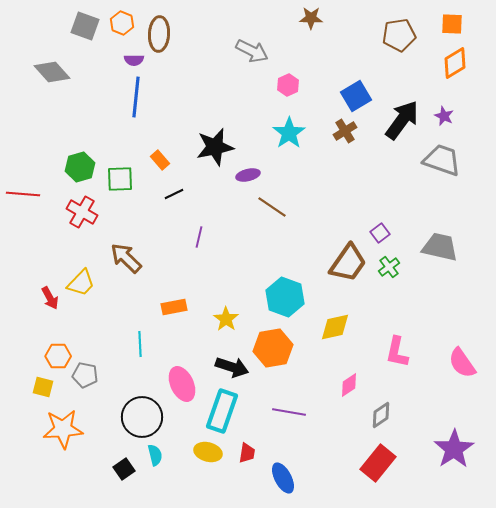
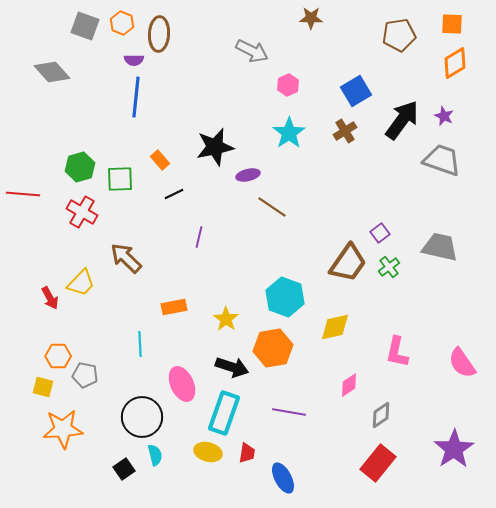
blue square at (356, 96): moved 5 px up
cyan rectangle at (222, 411): moved 2 px right, 2 px down
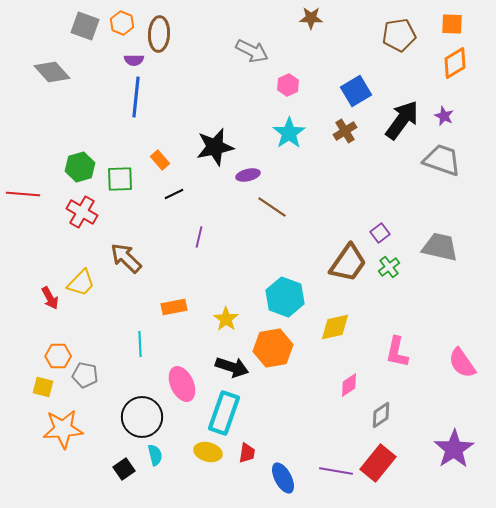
purple line at (289, 412): moved 47 px right, 59 px down
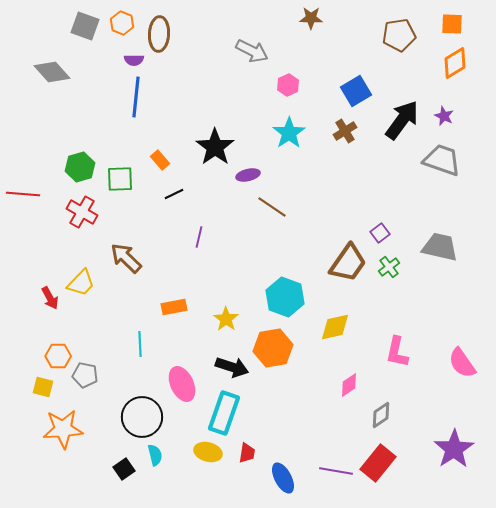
black star at (215, 147): rotated 24 degrees counterclockwise
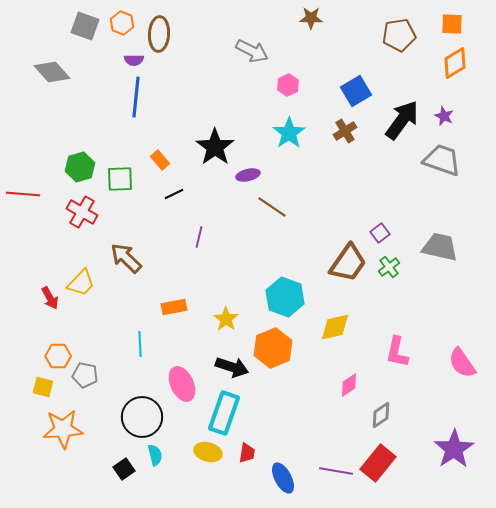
orange hexagon at (273, 348): rotated 12 degrees counterclockwise
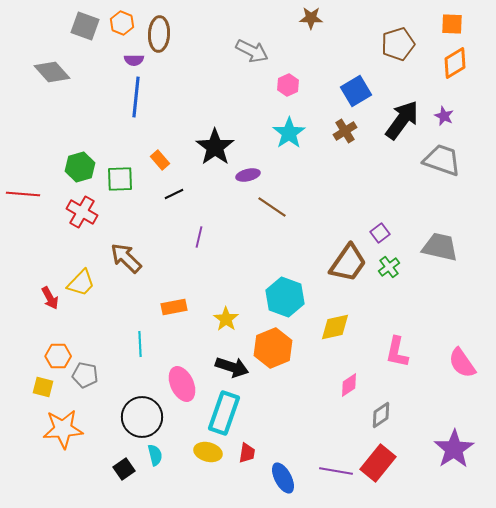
brown pentagon at (399, 35): moved 1 px left, 9 px down; rotated 8 degrees counterclockwise
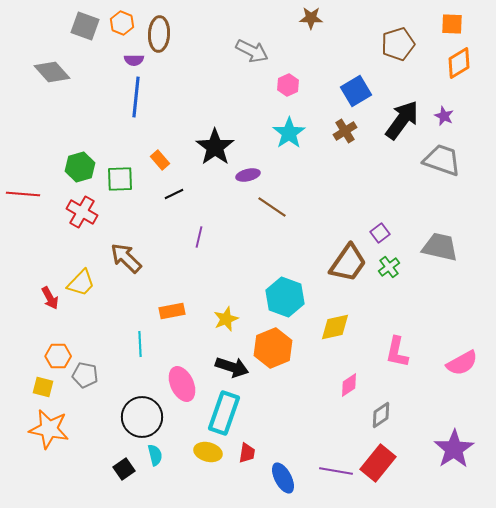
orange diamond at (455, 63): moved 4 px right
orange rectangle at (174, 307): moved 2 px left, 4 px down
yellow star at (226, 319): rotated 15 degrees clockwise
pink semicircle at (462, 363): rotated 84 degrees counterclockwise
orange star at (63, 429): moved 14 px left; rotated 15 degrees clockwise
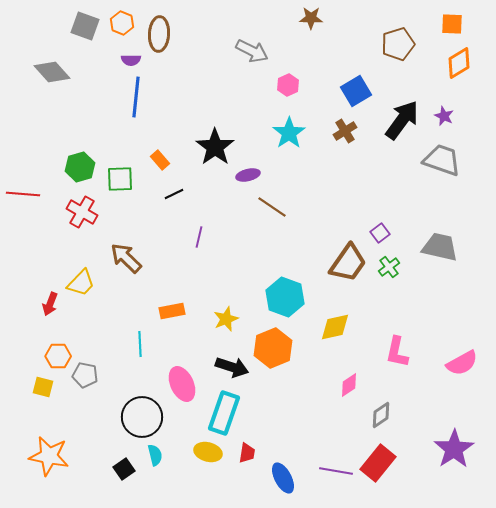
purple semicircle at (134, 60): moved 3 px left
red arrow at (50, 298): moved 6 px down; rotated 50 degrees clockwise
orange star at (49, 429): moved 27 px down
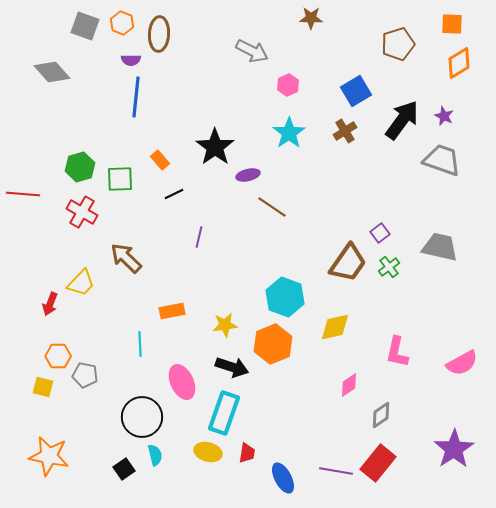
yellow star at (226, 319): moved 1 px left, 6 px down; rotated 15 degrees clockwise
orange hexagon at (273, 348): moved 4 px up
pink ellipse at (182, 384): moved 2 px up
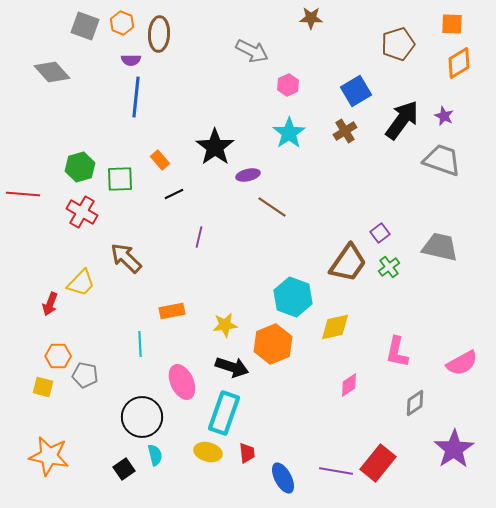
cyan hexagon at (285, 297): moved 8 px right
gray diamond at (381, 415): moved 34 px right, 12 px up
red trapezoid at (247, 453): rotated 15 degrees counterclockwise
